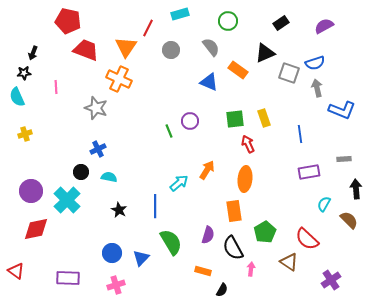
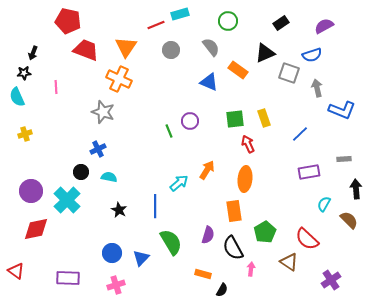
red line at (148, 28): moved 8 px right, 3 px up; rotated 42 degrees clockwise
blue semicircle at (315, 63): moved 3 px left, 8 px up
gray star at (96, 108): moved 7 px right, 4 px down
blue line at (300, 134): rotated 54 degrees clockwise
orange rectangle at (203, 271): moved 3 px down
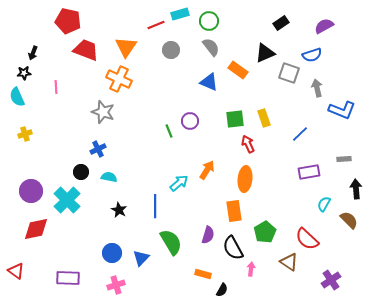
green circle at (228, 21): moved 19 px left
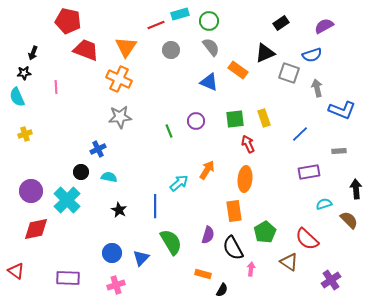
gray star at (103, 112): moved 17 px right, 5 px down; rotated 25 degrees counterclockwise
purple circle at (190, 121): moved 6 px right
gray rectangle at (344, 159): moved 5 px left, 8 px up
cyan semicircle at (324, 204): rotated 42 degrees clockwise
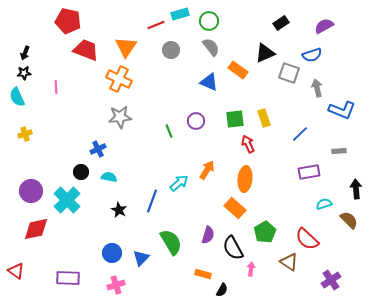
black arrow at (33, 53): moved 8 px left
blue line at (155, 206): moved 3 px left, 5 px up; rotated 20 degrees clockwise
orange rectangle at (234, 211): moved 1 px right, 3 px up; rotated 40 degrees counterclockwise
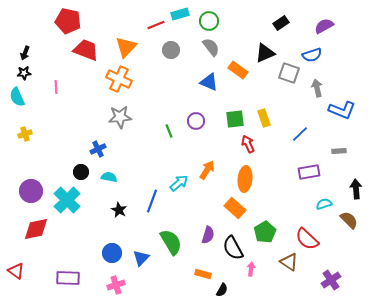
orange triangle at (126, 47): rotated 10 degrees clockwise
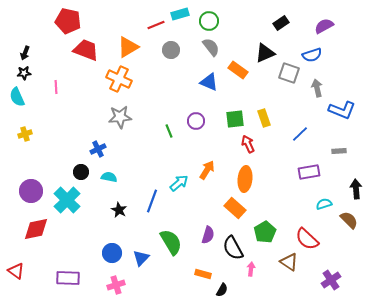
orange triangle at (126, 47): moved 2 px right; rotated 15 degrees clockwise
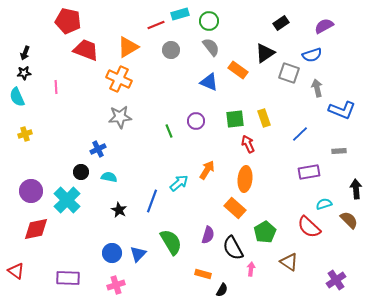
black triangle at (265, 53): rotated 10 degrees counterclockwise
red semicircle at (307, 239): moved 2 px right, 12 px up
blue triangle at (141, 258): moved 3 px left, 4 px up
purple cross at (331, 280): moved 5 px right
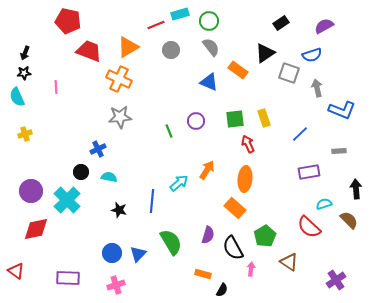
red trapezoid at (86, 50): moved 3 px right, 1 px down
blue line at (152, 201): rotated 15 degrees counterclockwise
black star at (119, 210): rotated 14 degrees counterclockwise
green pentagon at (265, 232): moved 4 px down
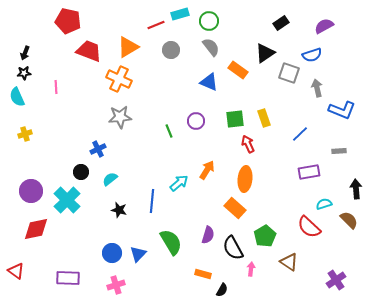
cyan semicircle at (109, 177): moved 1 px right, 2 px down; rotated 49 degrees counterclockwise
